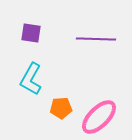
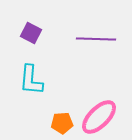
purple square: rotated 20 degrees clockwise
cyan L-shape: moved 1 px down; rotated 24 degrees counterclockwise
orange pentagon: moved 1 px right, 15 px down
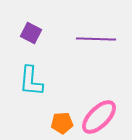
cyan L-shape: moved 1 px down
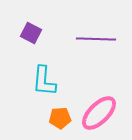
cyan L-shape: moved 13 px right
pink ellipse: moved 4 px up
orange pentagon: moved 2 px left, 5 px up
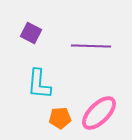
purple line: moved 5 px left, 7 px down
cyan L-shape: moved 5 px left, 3 px down
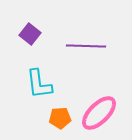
purple square: moved 1 px left, 1 px down; rotated 10 degrees clockwise
purple line: moved 5 px left
cyan L-shape: rotated 12 degrees counterclockwise
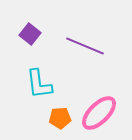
purple line: moved 1 px left; rotated 21 degrees clockwise
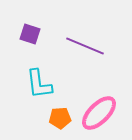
purple square: rotated 20 degrees counterclockwise
